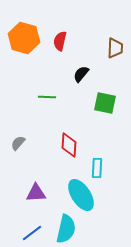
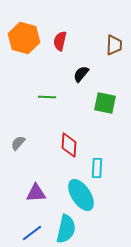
brown trapezoid: moved 1 px left, 3 px up
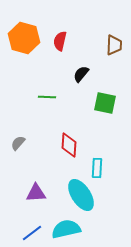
cyan semicircle: rotated 116 degrees counterclockwise
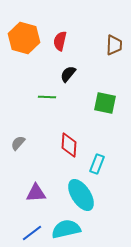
black semicircle: moved 13 px left
cyan rectangle: moved 4 px up; rotated 18 degrees clockwise
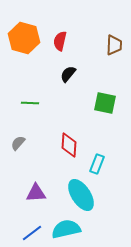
green line: moved 17 px left, 6 px down
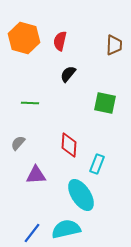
purple triangle: moved 18 px up
blue line: rotated 15 degrees counterclockwise
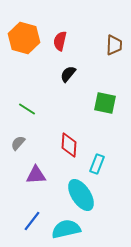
green line: moved 3 px left, 6 px down; rotated 30 degrees clockwise
blue line: moved 12 px up
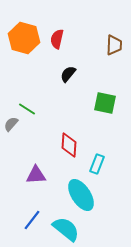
red semicircle: moved 3 px left, 2 px up
gray semicircle: moved 7 px left, 19 px up
blue line: moved 1 px up
cyan semicircle: rotated 52 degrees clockwise
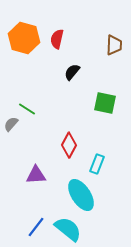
black semicircle: moved 4 px right, 2 px up
red diamond: rotated 25 degrees clockwise
blue line: moved 4 px right, 7 px down
cyan semicircle: moved 2 px right
